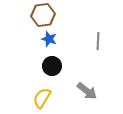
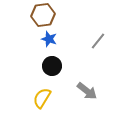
gray line: rotated 36 degrees clockwise
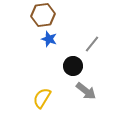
gray line: moved 6 px left, 3 px down
black circle: moved 21 px right
gray arrow: moved 1 px left
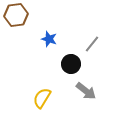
brown hexagon: moved 27 px left
black circle: moved 2 px left, 2 px up
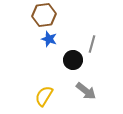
brown hexagon: moved 28 px right
gray line: rotated 24 degrees counterclockwise
black circle: moved 2 px right, 4 px up
yellow semicircle: moved 2 px right, 2 px up
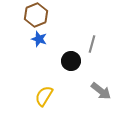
brown hexagon: moved 8 px left; rotated 15 degrees counterclockwise
blue star: moved 10 px left
black circle: moved 2 px left, 1 px down
gray arrow: moved 15 px right
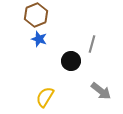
yellow semicircle: moved 1 px right, 1 px down
